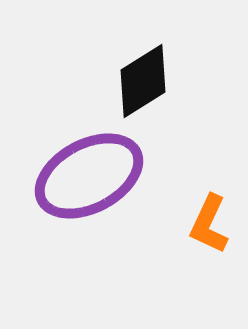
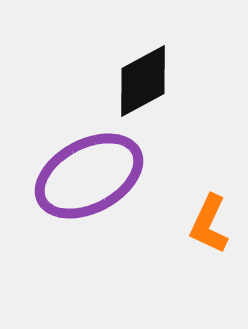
black diamond: rotated 4 degrees clockwise
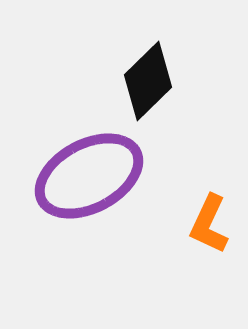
black diamond: moved 5 px right; rotated 16 degrees counterclockwise
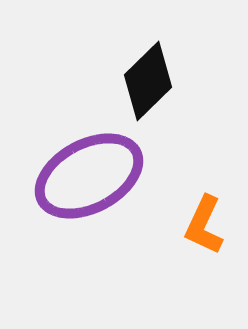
orange L-shape: moved 5 px left, 1 px down
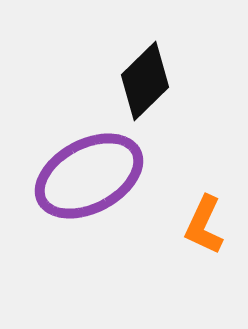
black diamond: moved 3 px left
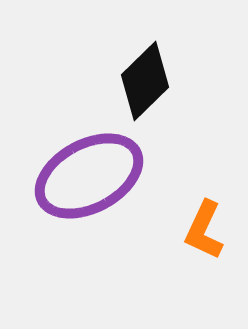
orange L-shape: moved 5 px down
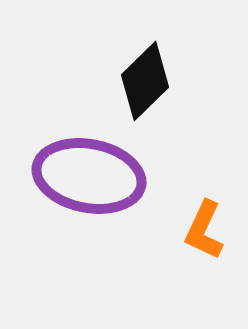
purple ellipse: rotated 39 degrees clockwise
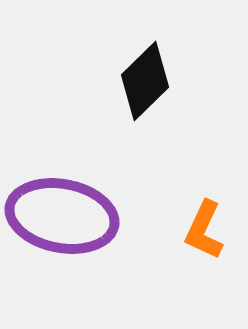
purple ellipse: moved 27 px left, 40 px down
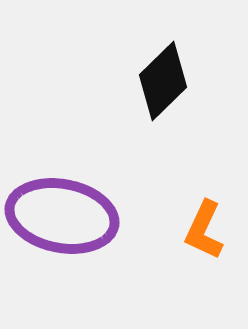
black diamond: moved 18 px right
